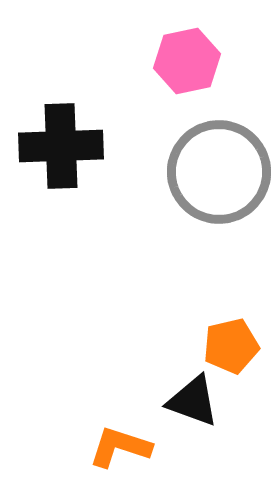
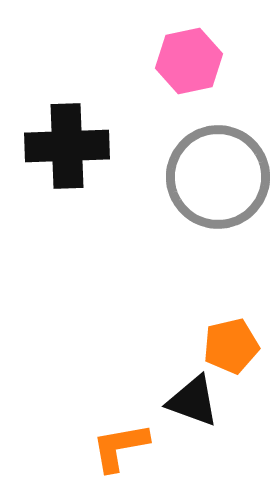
pink hexagon: moved 2 px right
black cross: moved 6 px right
gray circle: moved 1 px left, 5 px down
orange L-shape: rotated 28 degrees counterclockwise
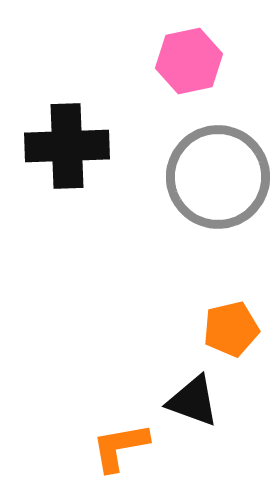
orange pentagon: moved 17 px up
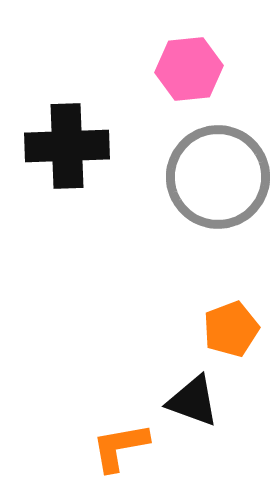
pink hexagon: moved 8 px down; rotated 6 degrees clockwise
orange pentagon: rotated 8 degrees counterclockwise
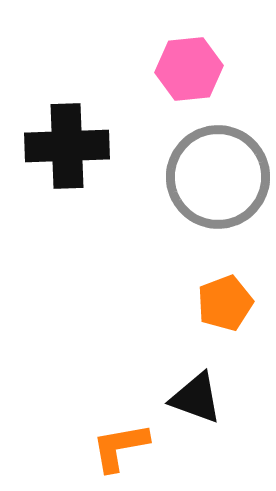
orange pentagon: moved 6 px left, 26 px up
black triangle: moved 3 px right, 3 px up
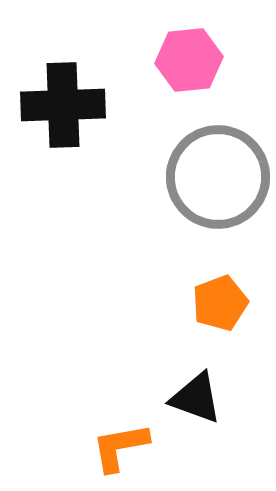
pink hexagon: moved 9 px up
black cross: moved 4 px left, 41 px up
orange pentagon: moved 5 px left
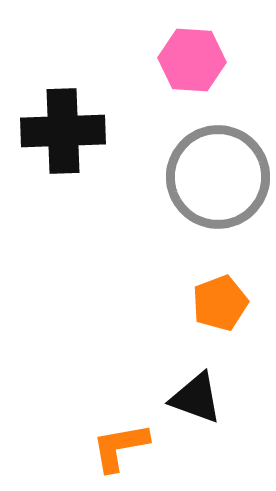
pink hexagon: moved 3 px right; rotated 10 degrees clockwise
black cross: moved 26 px down
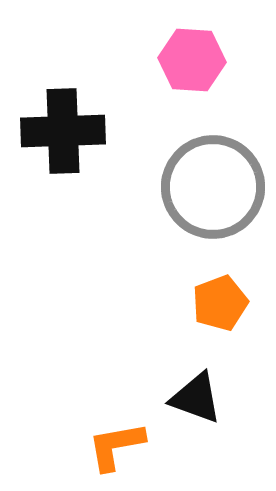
gray circle: moved 5 px left, 10 px down
orange L-shape: moved 4 px left, 1 px up
